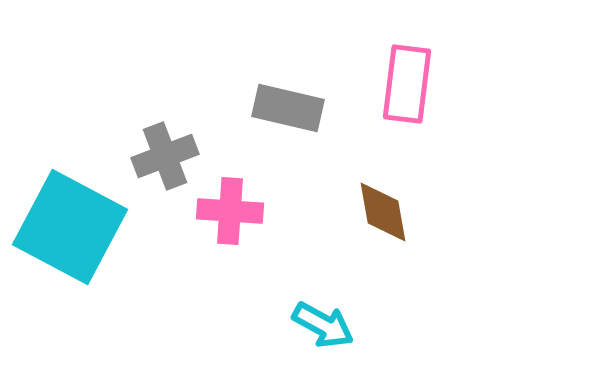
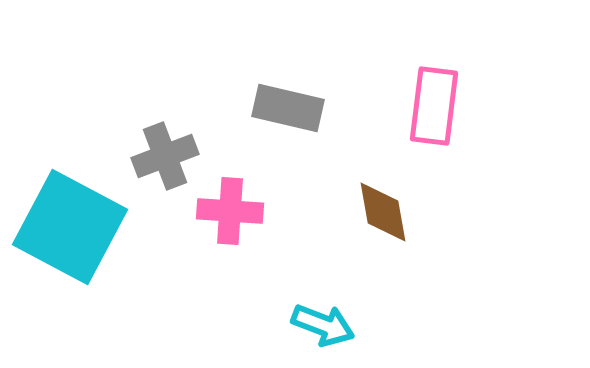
pink rectangle: moved 27 px right, 22 px down
cyan arrow: rotated 8 degrees counterclockwise
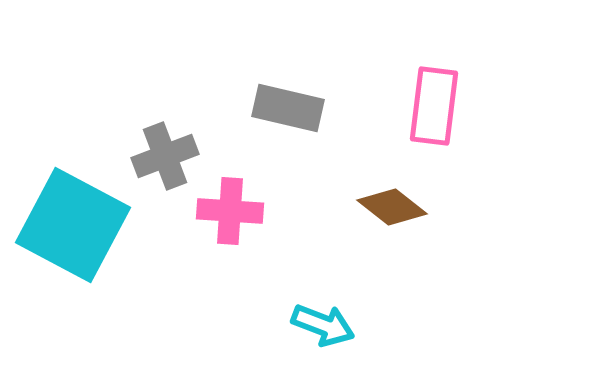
brown diamond: moved 9 px right, 5 px up; rotated 42 degrees counterclockwise
cyan square: moved 3 px right, 2 px up
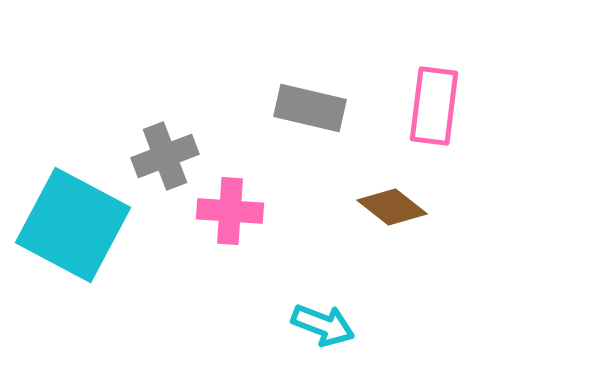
gray rectangle: moved 22 px right
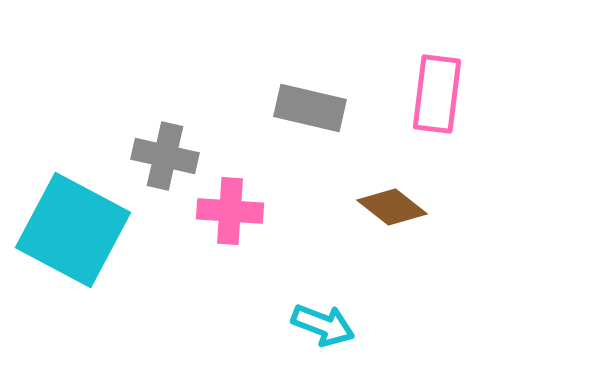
pink rectangle: moved 3 px right, 12 px up
gray cross: rotated 34 degrees clockwise
cyan square: moved 5 px down
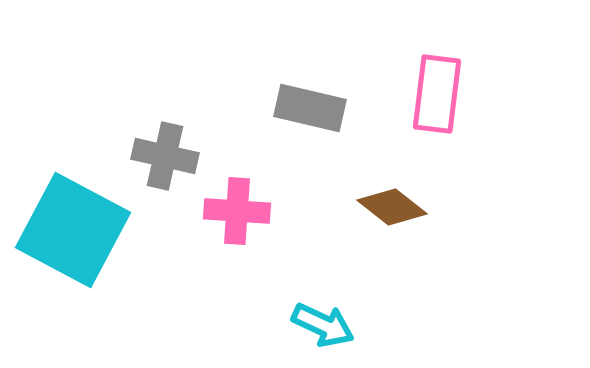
pink cross: moved 7 px right
cyan arrow: rotated 4 degrees clockwise
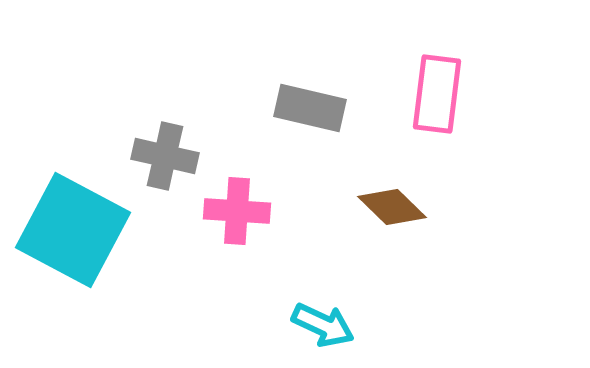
brown diamond: rotated 6 degrees clockwise
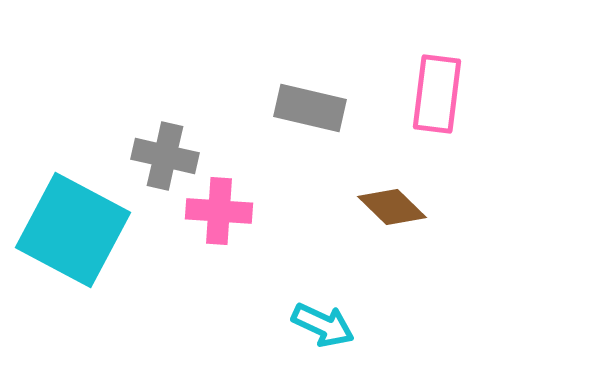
pink cross: moved 18 px left
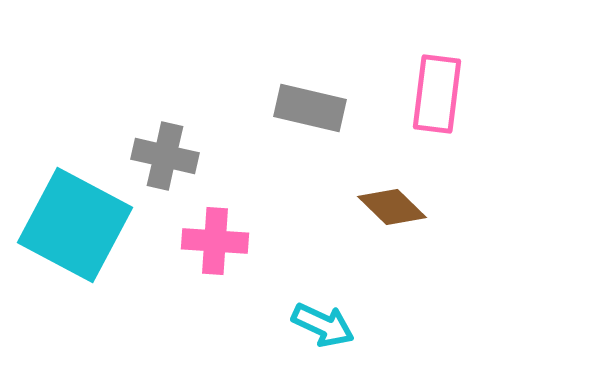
pink cross: moved 4 px left, 30 px down
cyan square: moved 2 px right, 5 px up
